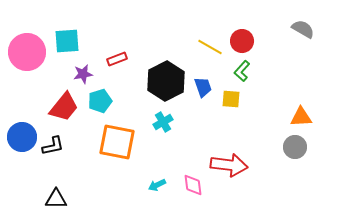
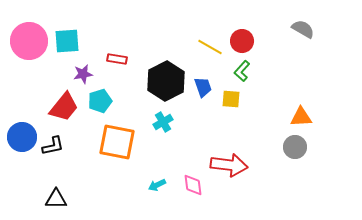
pink circle: moved 2 px right, 11 px up
red rectangle: rotated 30 degrees clockwise
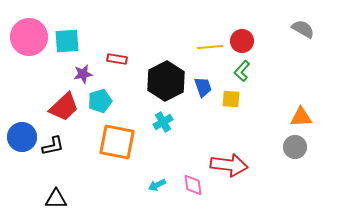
pink circle: moved 4 px up
yellow line: rotated 35 degrees counterclockwise
red trapezoid: rotated 8 degrees clockwise
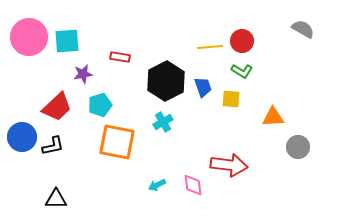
red rectangle: moved 3 px right, 2 px up
green L-shape: rotated 100 degrees counterclockwise
cyan pentagon: moved 4 px down
red trapezoid: moved 7 px left
orange triangle: moved 28 px left
gray circle: moved 3 px right
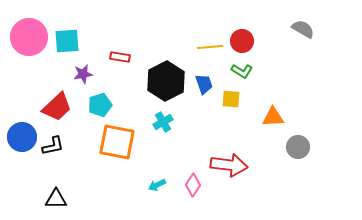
blue trapezoid: moved 1 px right, 3 px up
pink diamond: rotated 40 degrees clockwise
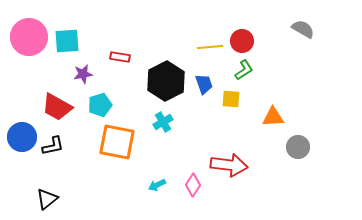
green L-shape: moved 2 px right, 1 px up; rotated 65 degrees counterclockwise
red trapezoid: rotated 72 degrees clockwise
black triangle: moved 9 px left; rotated 40 degrees counterclockwise
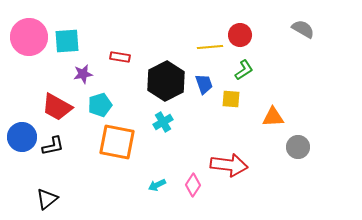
red circle: moved 2 px left, 6 px up
